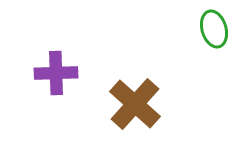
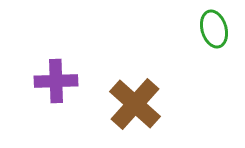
purple cross: moved 8 px down
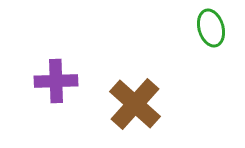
green ellipse: moved 3 px left, 1 px up
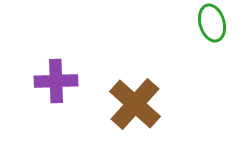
green ellipse: moved 1 px right, 5 px up
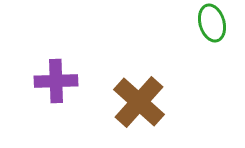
brown cross: moved 4 px right, 2 px up
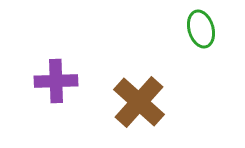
green ellipse: moved 11 px left, 6 px down
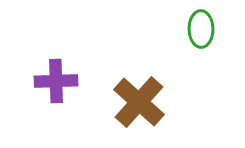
green ellipse: rotated 15 degrees clockwise
